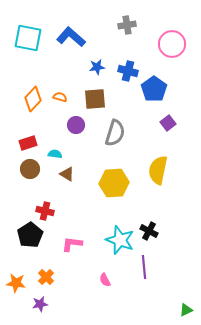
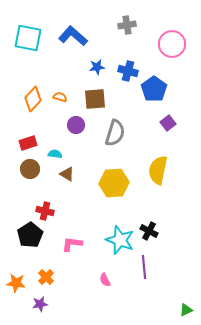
blue L-shape: moved 2 px right, 1 px up
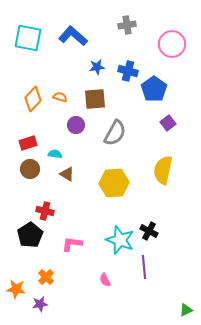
gray semicircle: rotated 12 degrees clockwise
yellow semicircle: moved 5 px right
orange star: moved 6 px down
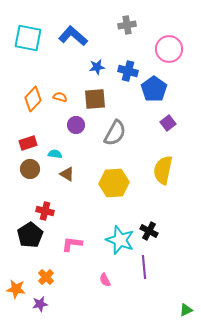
pink circle: moved 3 px left, 5 px down
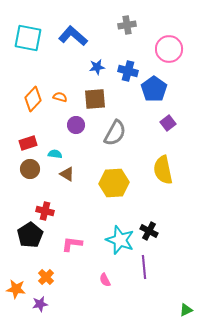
yellow semicircle: rotated 24 degrees counterclockwise
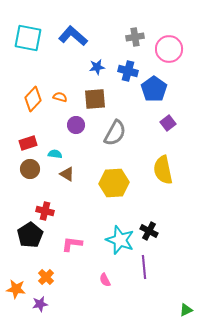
gray cross: moved 8 px right, 12 px down
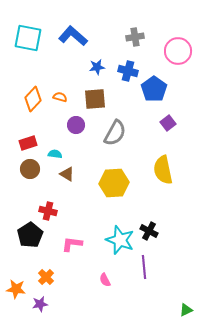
pink circle: moved 9 px right, 2 px down
red cross: moved 3 px right
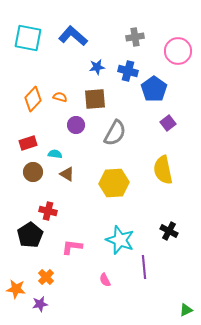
brown circle: moved 3 px right, 3 px down
black cross: moved 20 px right
pink L-shape: moved 3 px down
